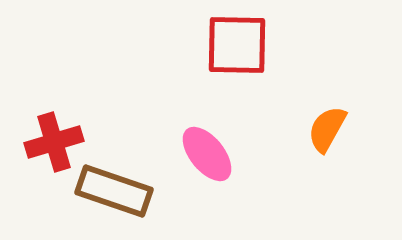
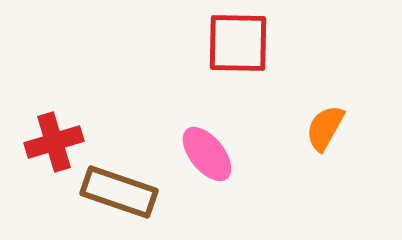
red square: moved 1 px right, 2 px up
orange semicircle: moved 2 px left, 1 px up
brown rectangle: moved 5 px right, 1 px down
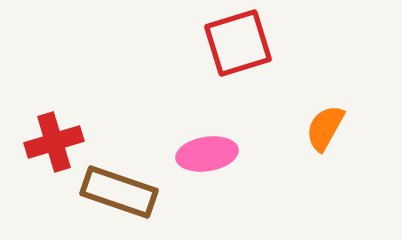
red square: rotated 18 degrees counterclockwise
pink ellipse: rotated 60 degrees counterclockwise
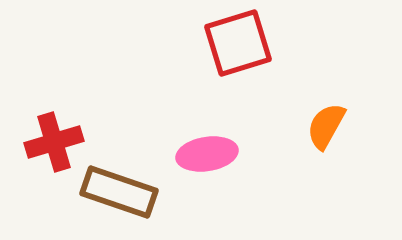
orange semicircle: moved 1 px right, 2 px up
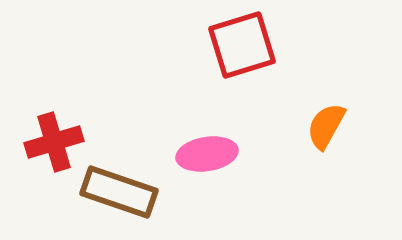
red square: moved 4 px right, 2 px down
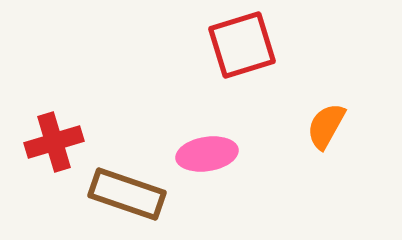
brown rectangle: moved 8 px right, 2 px down
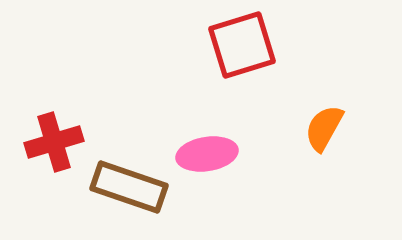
orange semicircle: moved 2 px left, 2 px down
brown rectangle: moved 2 px right, 7 px up
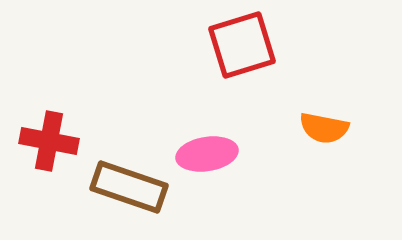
orange semicircle: rotated 108 degrees counterclockwise
red cross: moved 5 px left, 1 px up; rotated 28 degrees clockwise
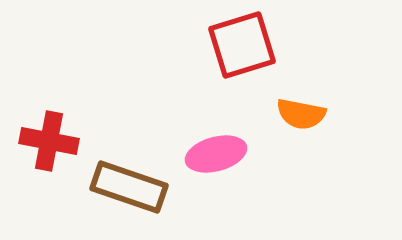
orange semicircle: moved 23 px left, 14 px up
pink ellipse: moved 9 px right; rotated 6 degrees counterclockwise
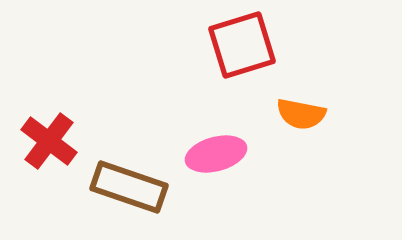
red cross: rotated 26 degrees clockwise
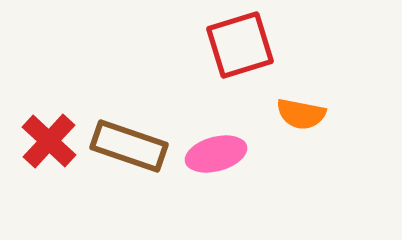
red square: moved 2 px left
red cross: rotated 6 degrees clockwise
brown rectangle: moved 41 px up
